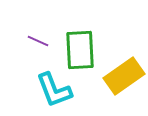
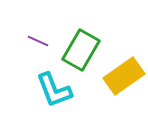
green rectangle: moved 1 px right; rotated 33 degrees clockwise
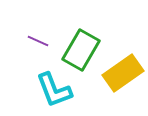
yellow rectangle: moved 1 px left, 3 px up
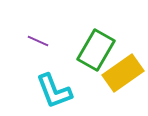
green rectangle: moved 15 px right
cyan L-shape: moved 1 px down
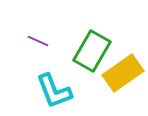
green rectangle: moved 4 px left, 1 px down
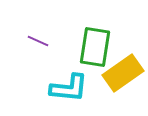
green rectangle: moved 3 px right, 4 px up; rotated 21 degrees counterclockwise
cyan L-shape: moved 15 px right, 3 px up; rotated 63 degrees counterclockwise
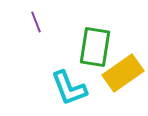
purple line: moved 2 px left, 19 px up; rotated 45 degrees clockwise
cyan L-shape: rotated 63 degrees clockwise
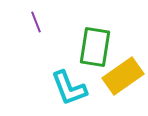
yellow rectangle: moved 3 px down
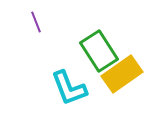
green rectangle: moved 4 px right, 4 px down; rotated 42 degrees counterclockwise
yellow rectangle: moved 1 px left, 2 px up
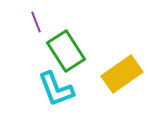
green rectangle: moved 33 px left
cyan L-shape: moved 13 px left, 1 px down
